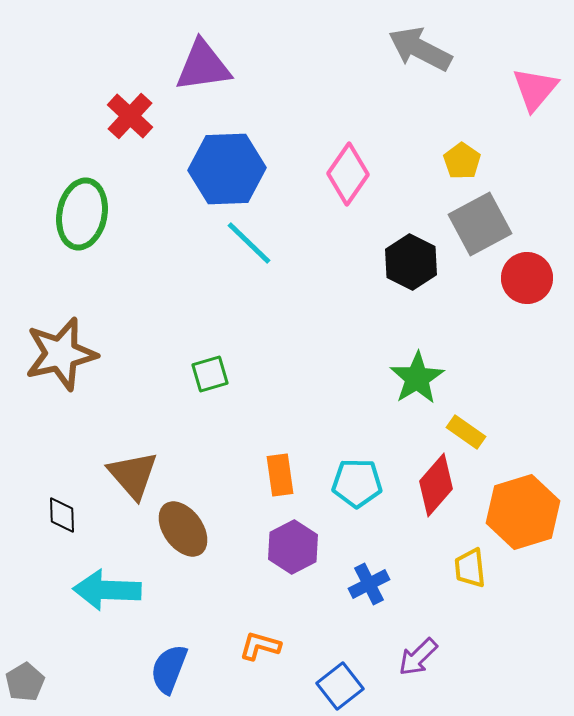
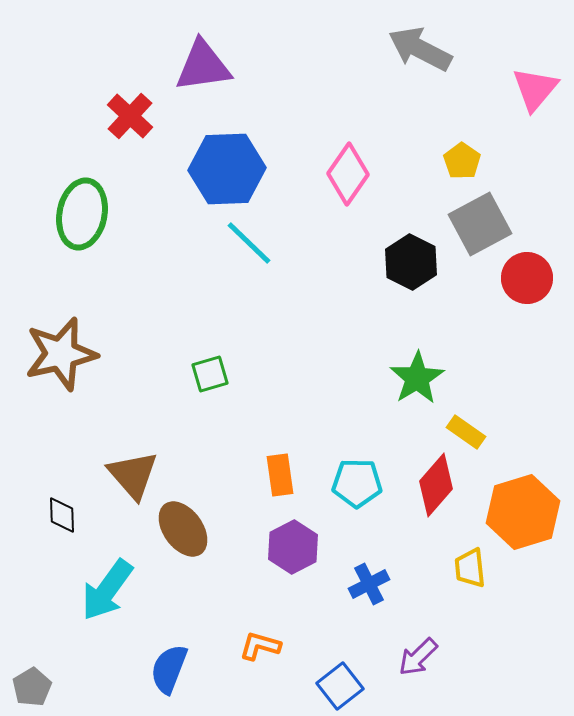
cyan arrow: rotated 56 degrees counterclockwise
gray pentagon: moved 7 px right, 5 px down
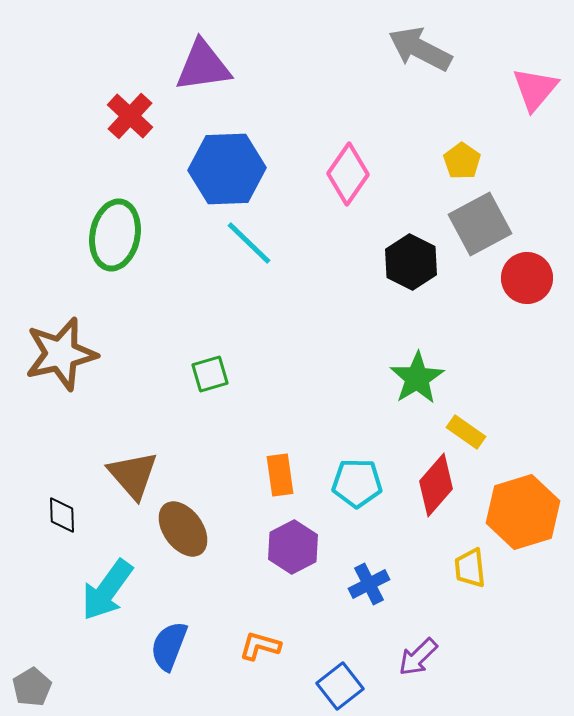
green ellipse: moved 33 px right, 21 px down
blue semicircle: moved 23 px up
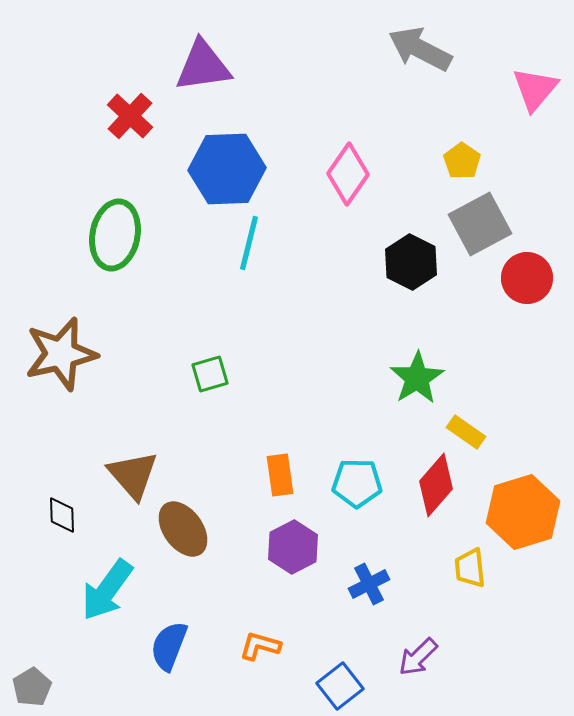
cyan line: rotated 60 degrees clockwise
